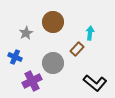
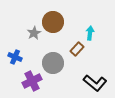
gray star: moved 8 px right
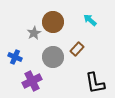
cyan arrow: moved 13 px up; rotated 56 degrees counterclockwise
gray circle: moved 6 px up
black L-shape: rotated 40 degrees clockwise
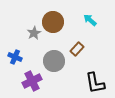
gray circle: moved 1 px right, 4 px down
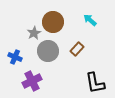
gray circle: moved 6 px left, 10 px up
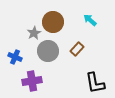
purple cross: rotated 18 degrees clockwise
